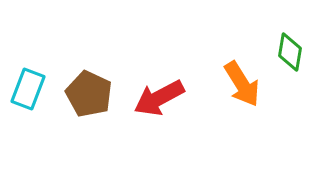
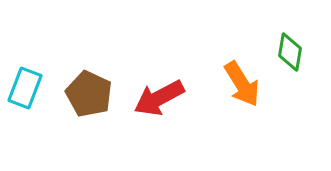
cyan rectangle: moved 3 px left, 1 px up
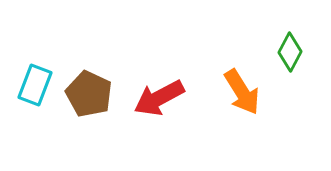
green diamond: rotated 18 degrees clockwise
orange arrow: moved 8 px down
cyan rectangle: moved 10 px right, 3 px up
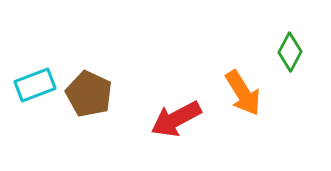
cyan rectangle: rotated 48 degrees clockwise
orange arrow: moved 1 px right, 1 px down
red arrow: moved 17 px right, 21 px down
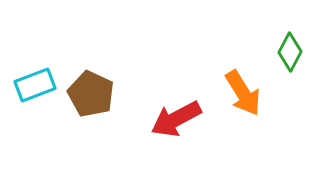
brown pentagon: moved 2 px right
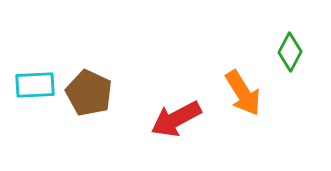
cyan rectangle: rotated 18 degrees clockwise
brown pentagon: moved 2 px left, 1 px up
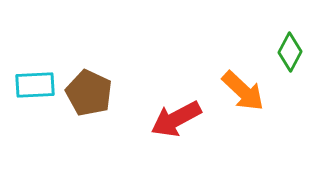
orange arrow: moved 2 px up; rotated 15 degrees counterclockwise
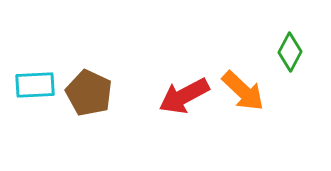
red arrow: moved 8 px right, 23 px up
